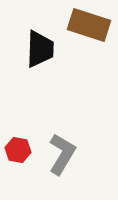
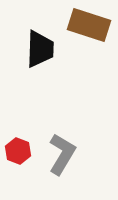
red hexagon: moved 1 px down; rotated 10 degrees clockwise
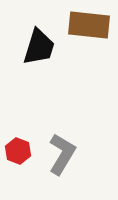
brown rectangle: rotated 12 degrees counterclockwise
black trapezoid: moved 1 px left, 2 px up; rotated 15 degrees clockwise
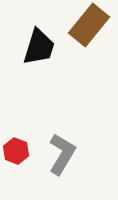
brown rectangle: rotated 57 degrees counterclockwise
red hexagon: moved 2 px left
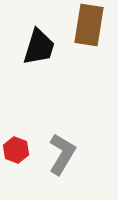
brown rectangle: rotated 30 degrees counterclockwise
red hexagon: moved 1 px up
